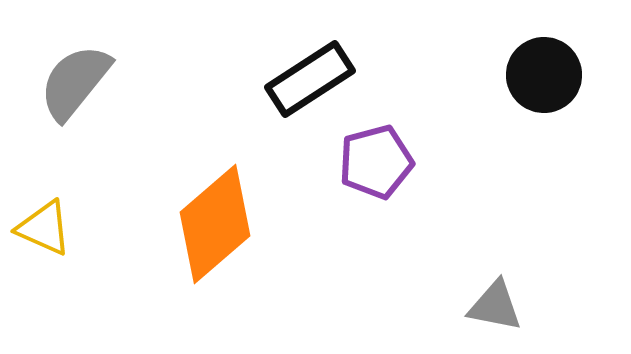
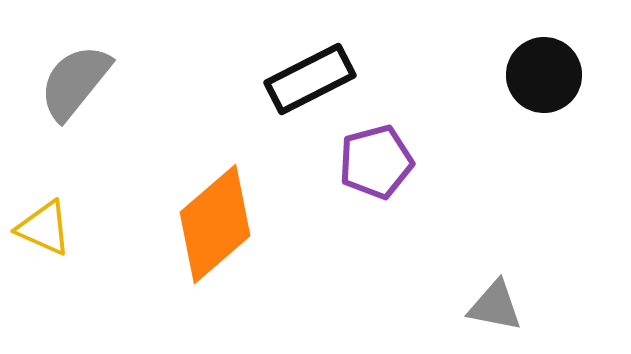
black rectangle: rotated 6 degrees clockwise
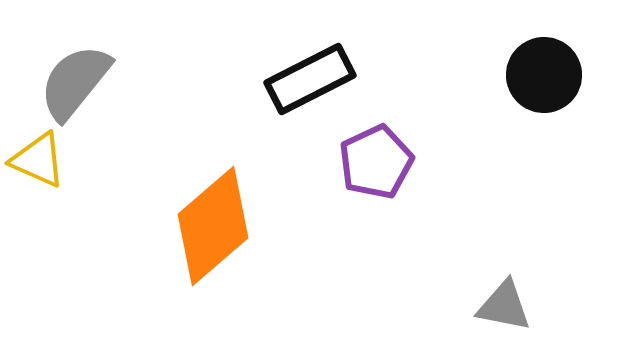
purple pentagon: rotated 10 degrees counterclockwise
orange diamond: moved 2 px left, 2 px down
yellow triangle: moved 6 px left, 68 px up
gray triangle: moved 9 px right
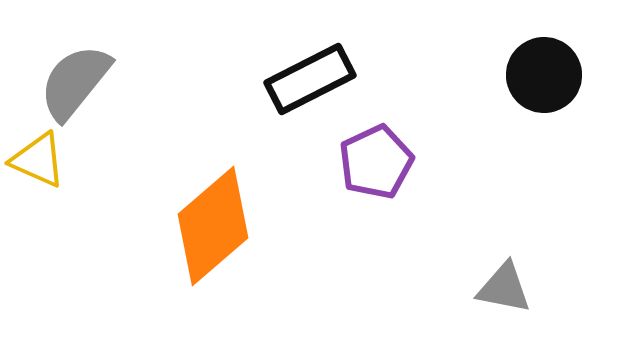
gray triangle: moved 18 px up
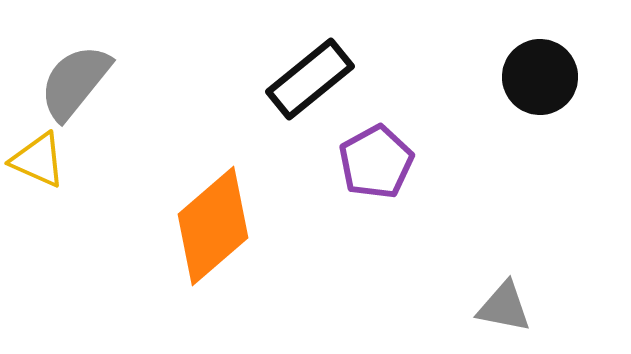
black circle: moved 4 px left, 2 px down
black rectangle: rotated 12 degrees counterclockwise
purple pentagon: rotated 4 degrees counterclockwise
gray triangle: moved 19 px down
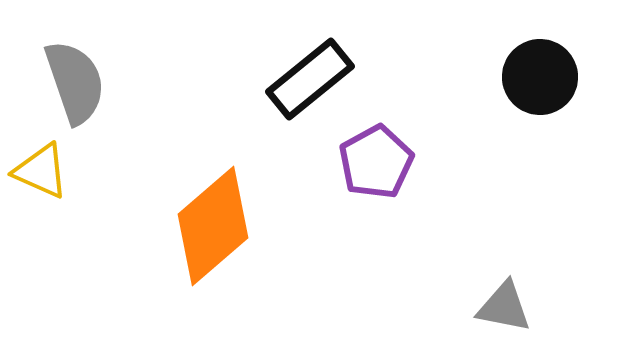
gray semicircle: rotated 122 degrees clockwise
yellow triangle: moved 3 px right, 11 px down
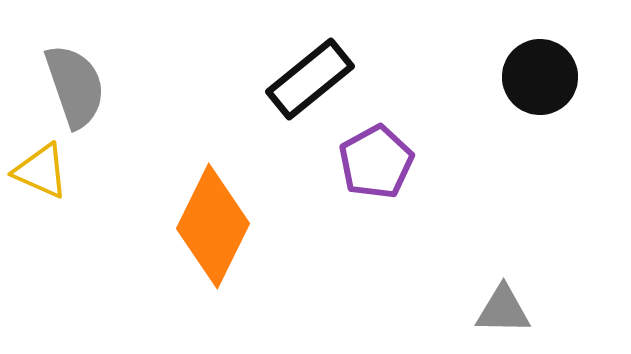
gray semicircle: moved 4 px down
orange diamond: rotated 23 degrees counterclockwise
gray triangle: moved 1 px left, 3 px down; rotated 10 degrees counterclockwise
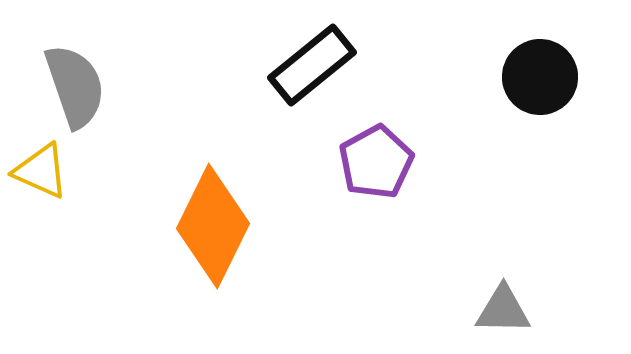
black rectangle: moved 2 px right, 14 px up
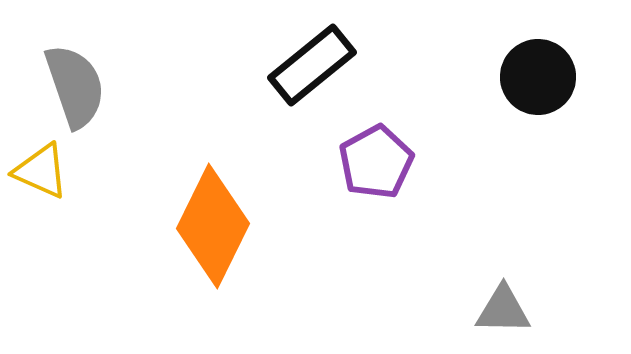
black circle: moved 2 px left
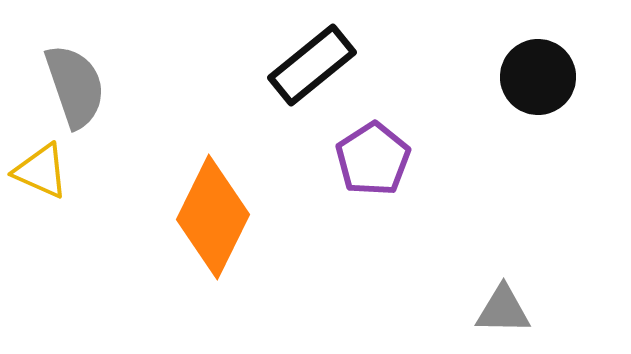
purple pentagon: moved 3 px left, 3 px up; rotated 4 degrees counterclockwise
orange diamond: moved 9 px up
